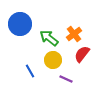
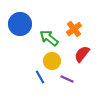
orange cross: moved 5 px up
yellow circle: moved 1 px left, 1 px down
blue line: moved 10 px right, 6 px down
purple line: moved 1 px right
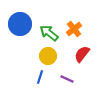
green arrow: moved 5 px up
yellow circle: moved 4 px left, 5 px up
blue line: rotated 48 degrees clockwise
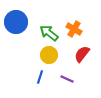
blue circle: moved 4 px left, 2 px up
orange cross: rotated 21 degrees counterclockwise
yellow circle: moved 1 px right, 1 px up
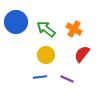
green arrow: moved 3 px left, 4 px up
yellow circle: moved 3 px left
blue line: rotated 64 degrees clockwise
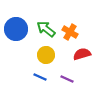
blue circle: moved 7 px down
orange cross: moved 4 px left, 3 px down
red semicircle: rotated 36 degrees clockwise
blue line: rotated 32 degrees clockwise
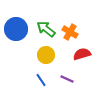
blue line: moved 1 px right, 3 px down; rotated 32 degrees clockwise
